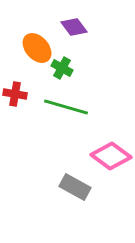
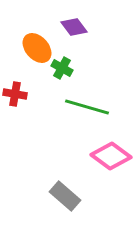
green line: moved 21 px right
gray rectangle: moved 10 px left, 9 px down; rotated 12 degrees clockwise
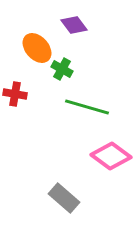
purple diamond: moved 2 px up
green cross: moved 1 px down
gray rectangle: moved 1 px left, 2 px down
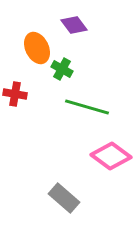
orange ellipse: rotated 16 degrees clockwise
